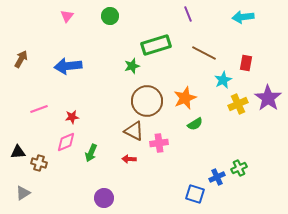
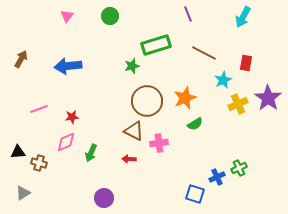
cyan arrow: rotated 55 degrees counterclockwise
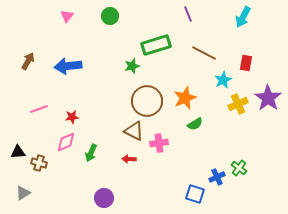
brown arrow: moved 7 px right, 2 px down
green cross: rotated 28 degrees counterclockwise
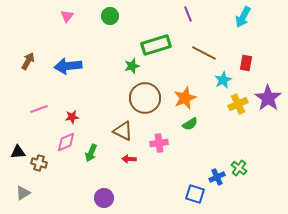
brown circle: moved 2 px left, 3 px up
green semicircle: moved 5 px left
brown triangle: moved 11 px left
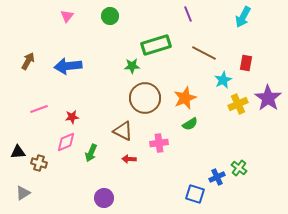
green star: rotated 14 degrees clockwise
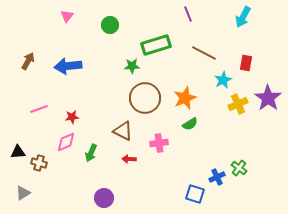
green circle: moved 9 px down
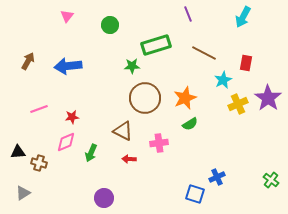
green cross: moved 32 px right, 12 px down
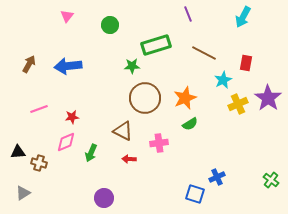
brown arrow: moved 1 px right, 3 px down
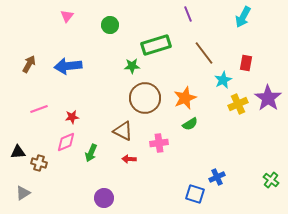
brown line: rotated 25 degrees clockwise
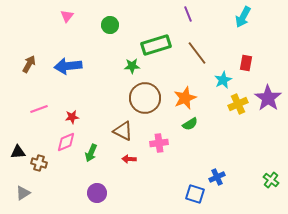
brown line: moved 7 px left
purple circle: moved 7 px left, 5 px up
